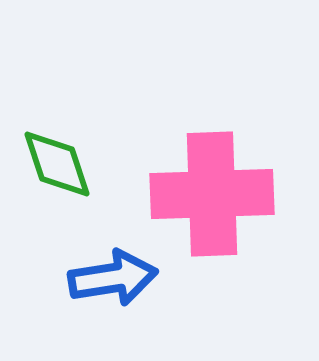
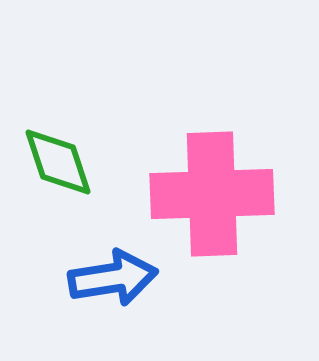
green diamond: moved 1 px right, 2 px up
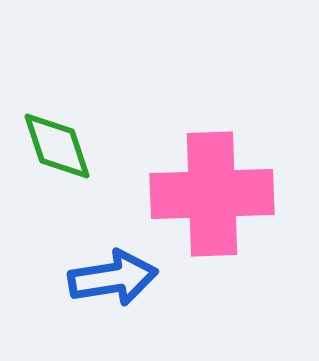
green diamond: moved 1 px left, 16 px up
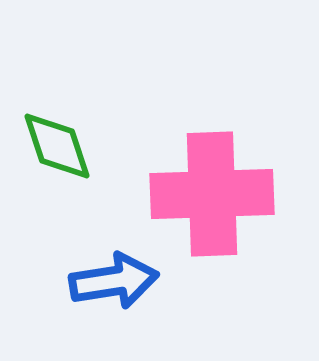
blue arrow: moved 1 px right, 3 px down
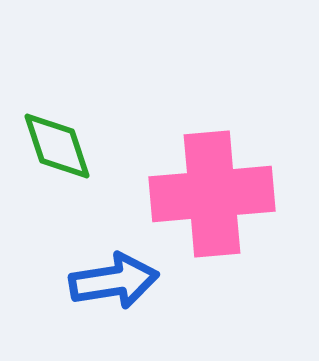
pink cross: rotated 3 degrees counterclockwise
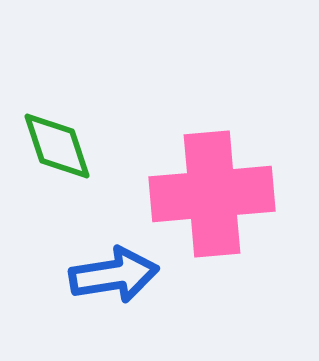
blue arrow: moved 6 px up
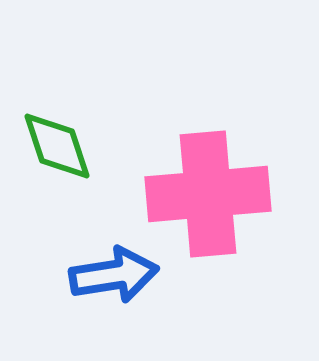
pink cross: moved 4 px left
